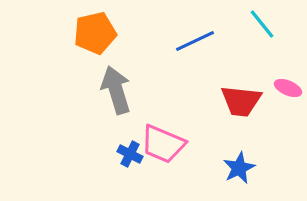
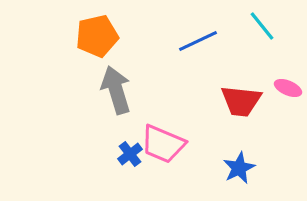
cyan line: moved 2 px down
orange pentagon: moved 2 px right, 3 px down
blue line: moved 3 px right
blue cross: rotated 25 degrees clockwise
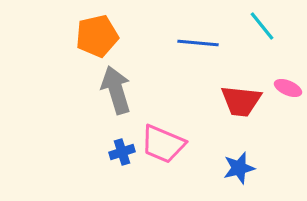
blue line: moved 2 px down; rotated 30 degrees clockwise
blue cross: moved 8 px left, 2 px up; rotated 20 degrees clockwise
blue star: rotated 12 degrees clockwise
